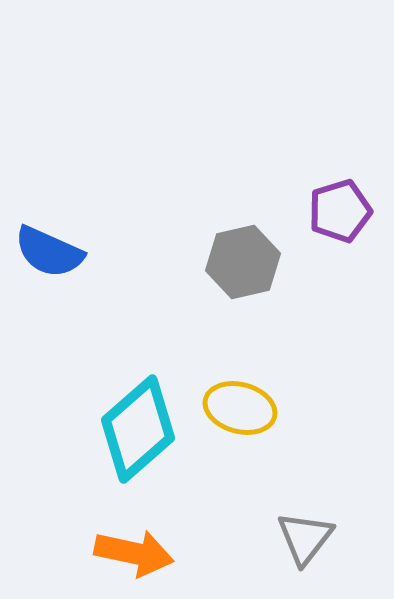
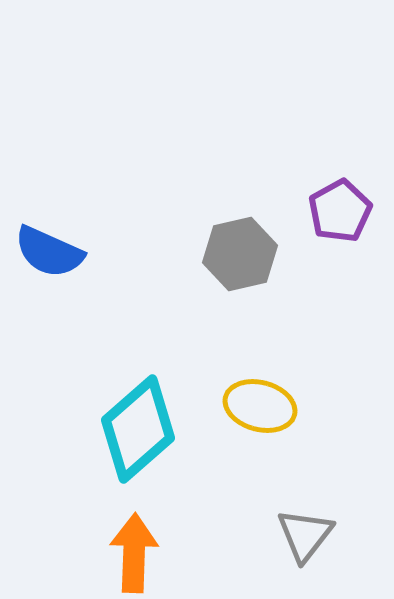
purple pentagon: rotated 12 degrees counterclockwise
gray hexagon: moved 3 px left, 8 px up
yellow ellipse: moved 20 px right, 2 px up
gray triangle: moved 3 px up
orange arrow: rotated 100 degrees counterclockwise
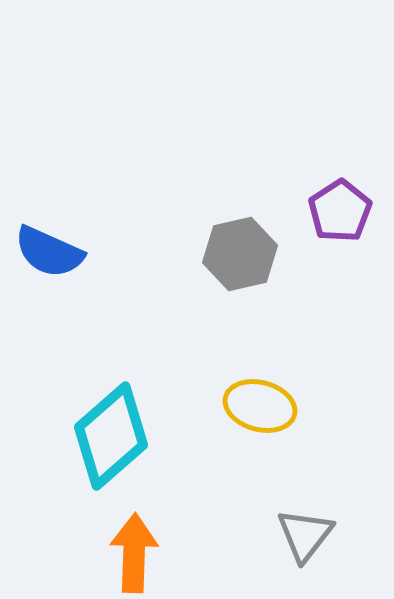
purple pentagon: rotated 4 degrees counterclockwise
cyan diamond: moved 27 px left, 7 px down
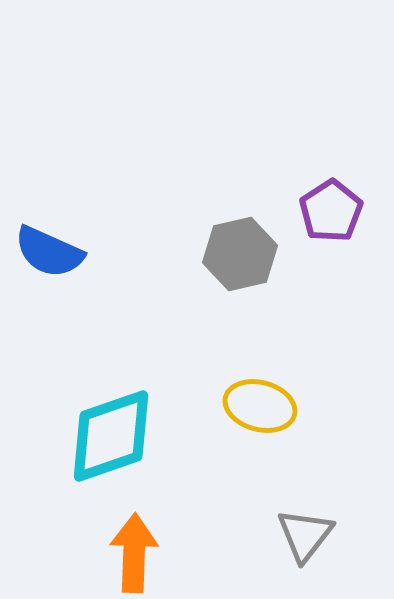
purple pentagon: moved 9 px left
cyan diamond: rotated 22 degrees clockwise
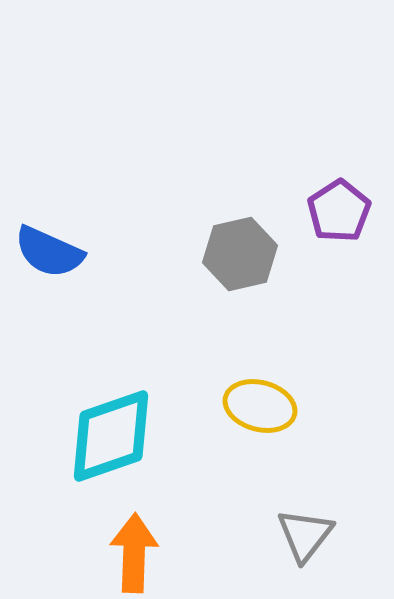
purple pentagon: moved 8 px right
